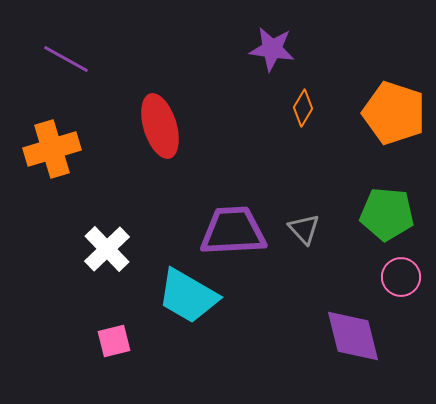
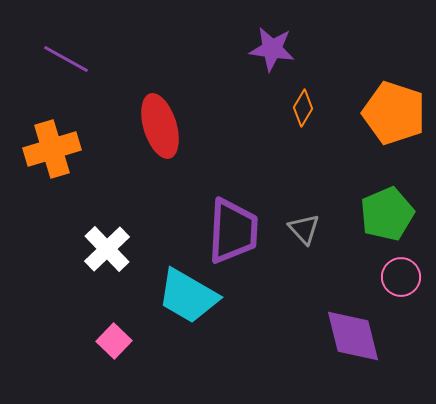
green pentagon: rotated 28 degrees counterclockwise
purple trapezoid: rotated 96 degrees clockwise
pink square: rotated 32 degrees counterclockwise
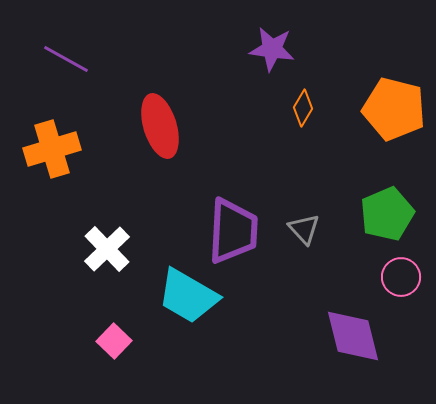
orange pentagon: moved 4 px up; rotated 4 degrees counterclockwise
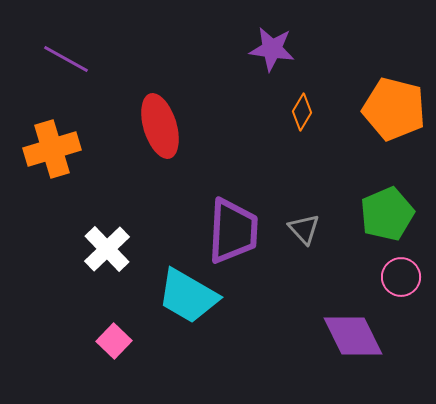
orange diamond: moved 1 px left, 4 px down
purple diamond: rotated 12 degrees counterclockwise
